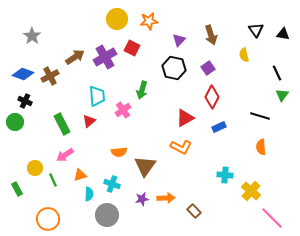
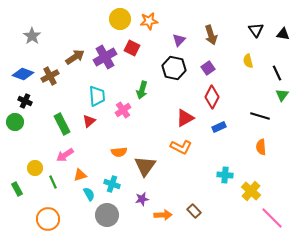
yellow circle at (117, 19): moved 3 px right
yellow semicircle at (244, 55): moved 4 px right, 6 px down
green line at (53, 180): moved 2 px down
cyan semicircle at (89, 194): rotated 32 degrees counterclockwise
orange arrow at (166, 198): moved 3 px left, 17 px down
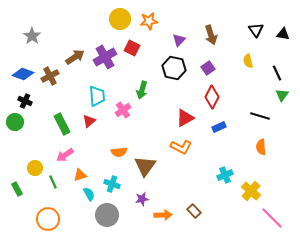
cyan cross at (225, 175): rotated 28 degrees counterclockwise
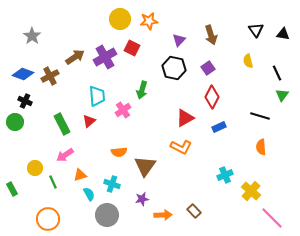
green rectangle at (17, 189): moved 5 px left
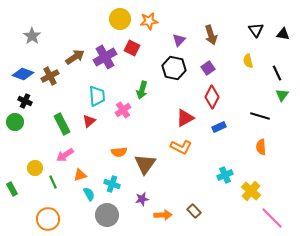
brown triangle at (145, 166): moved 2 px up
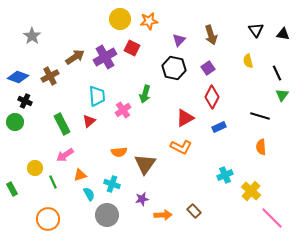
blue diamond at (23, 74): moved 5 px left, 3 px down
green arrow at (142, 90): moved 3 px right, 4 px down
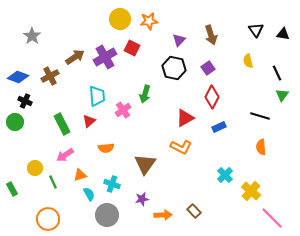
orange semicircle at (119, 152): moved 13 px left, 4 px up
cyan cross at (225, 175): rotated 21 degrees counterclockwise
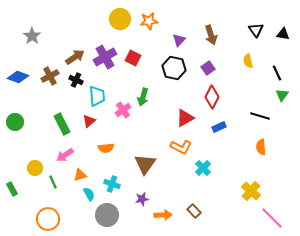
red square at (132, 48): moved 1 px right, 10 px down
green arrow at (145, 94): moved 2 px left, 3 px down
black cross at (25, 101): moved 51 px right, 21 px up
cyan cross at (225, 175): moved 22 px left, 7 px up
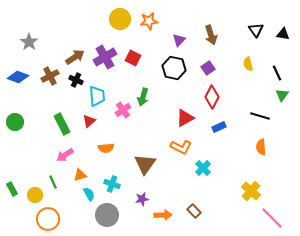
gray star at (32, 36): moved 3 px left, 6 px down
yellow semicircle at (248, 61): moved 3 px down
yellow circle at (35, 168): moved 27 px down
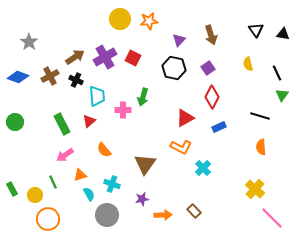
pink cross at (123, 110): rotated 35 degrees clockwise
orange semicircle at (106, 148): moved 2 px left, 2 px down; rotated 56 degrees clockwise
yellow cross at (251, 191): moved 4 px right, 2 px up
